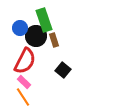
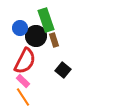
green rectangle: moved 2 px right
pink rectangle: moved 1 px left, 1 px up
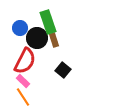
green rectangle: moved 2 px right, 2 px down
black circle: moved 1 px right, 2 px down
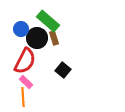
green rectangle: moved 1 px up; rotated 30 degrees counterclockwise
blue circle: moved 1 px right, 1 px down
brown rectangle: moved 2 px up
pink rectangle: moved 3 px right, 1 px down
orange line: rotated 30 degrees clockwise
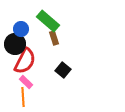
black circle: moved 22 px left, 6 px down
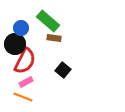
blue circle: moved 1 px up
brown rectangle: rotated 64 degrees counterclockwise
pink rectangle: rotated 72 degrees counterclockwise
orange line: rotated 66 degrees counterclockwise
